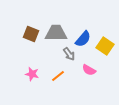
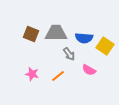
blue semicircle: moved 1 px right, 1 px up; rotated 54 degrees clockwise
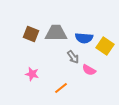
gray arrow: moved 4 px right, 3 px down
orange line: moved 3 px right, 12 px down
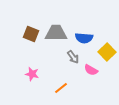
yellow square: moved 2 px right, 6 px down; rotated 12 degrees clockwise
pink semicircle: moved 2 px right
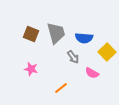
gray trapezoid: rotated 75 degrees clockwise
pink semicircle: moved 1 px right, 3 px down
pink star: moved 1 px left, 5 px up
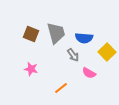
gray arrow: moved 2 px up
pink semicircle: moved 3 px left
